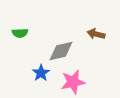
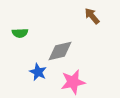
brown arrow: moved 4 px left, 18 px up; rotated 36 degrees clockwise
gray diamond: moved 1 px left
blue star: moved 3 px left, 1 px up; rotated 12 degrees counterclockwise
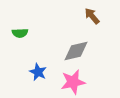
gray diamond: moved 16 px right
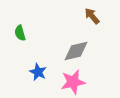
green semicircle: rotated 77 degrees clockwise
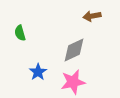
brown arrow: rotated 60 degrees counterclockwise
gray diamond: moved 2 px left, 1 px up; rotated 12 degrees counterclockwise
blue star: rotated 12 degrees clockwise
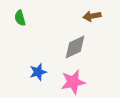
green semicircle: moved 15 px up
gray diamond: moved 1 px right, 3 px up
blue star: rotated 18 degrees clockwise
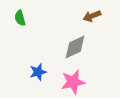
brown arrow: rotated 12 degrees counterclockwise
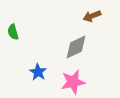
green semicircle: moved 7 px left, 14 px down
gray diamond: moved 1 px right
blue star: rotated 24 degrees counterclockwise
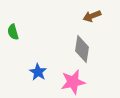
gray diamond: moved 6 px right, 2 px down; rotated 56 degrees counterclockwise
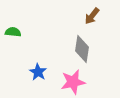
brown arrow: rotated 30 degrees counterclockwise
green semicircle: rotated 112 degrees clockwise
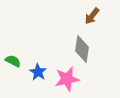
green semicircle: moved 29 px down; rotated 21 degrees clockwise
pink star: moved 6 px left, 3 px up
